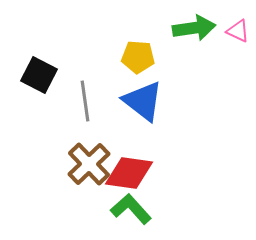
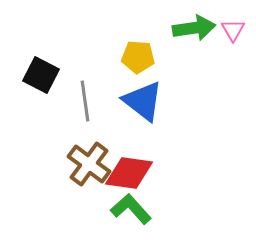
pink triangle: moved 5 px left, 1 px up; rotated 35 degrees clockwise
black square: moved 2 px right
brown cross: rotated 9 degrees counterclockwise
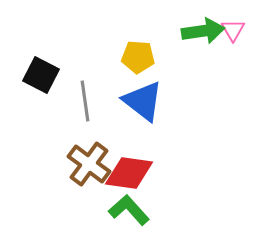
green arrow: moved 9 px right, 3 px down
green L-shape: moved 2 px left, 1 px down
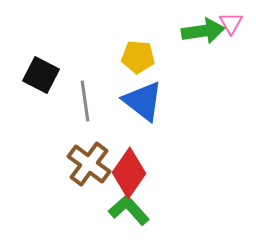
pink triangle: moved 2 px left, 7 px up
red diamond: rotated 63 degrees counterclockwise
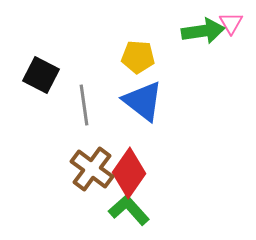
gray line: moved 1 px left, 4 px down
brown cross: moved 3 px right, 5 px down
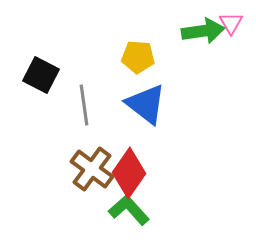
blue triangle: moved 3 px right, 3 px down
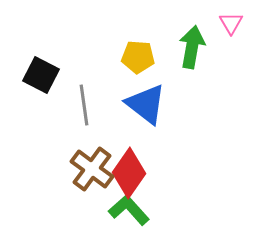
green arrow: moved 11 px left, 16 px down; rotated 72 degrees counterclockwise
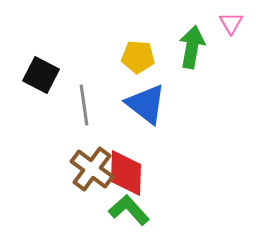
red diamond: moved 3 px left; rotated 33 degrees counterclockwise
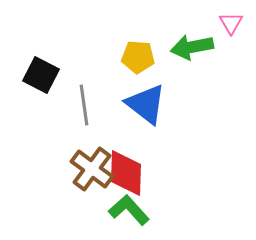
green arrow: rotated 111 degrees counterclockwise
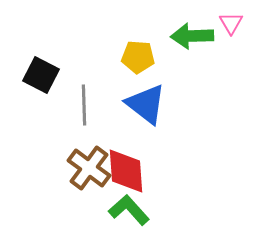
green arrow: moved 11 px up; rotated 9 degrees clockwise
gray line: rotated 6 degrees clockwise
brown cross: moved 3 px left, 1 px up
red diamond: moved 2 px up; rotated 6 degrees counterclockwise
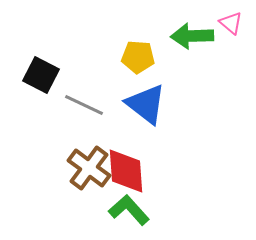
pink triangle: rotated 20 degrees counterclockwise
gray line: rotated 63 degrees counterclockwise
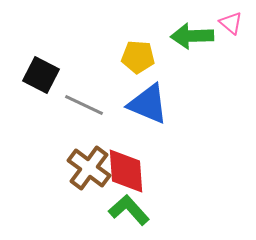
blue triangle: moved 2 px right; rotated 15 degrees counterclockwise
